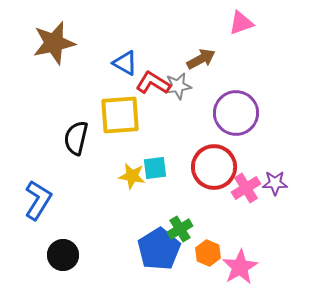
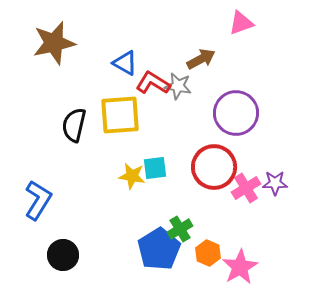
gray star: rotated 20 degrees clockwise
black semicircle: moved 2 px left, 13 px up
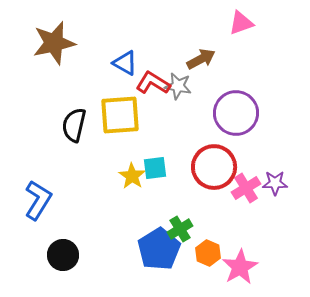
yellow star: rotated 24 degrees clockwise
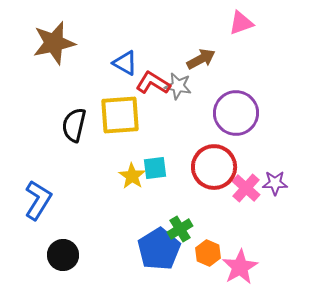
pink cross: rotated 16 degrees counterclockwise
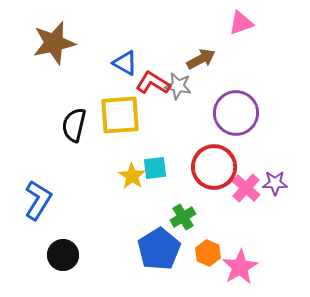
green cross: moved 3 px right, 12 px up
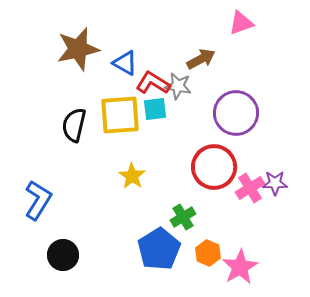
brown star: moved 24 px right, 6 px down
cyan square: moved 59 px up
pink cross: moved 4 px right; rotated 16 degrees clockwise
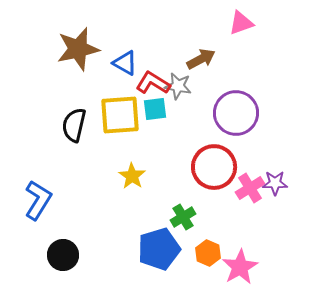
blue pentagon: rotated 15 degrees clockwise
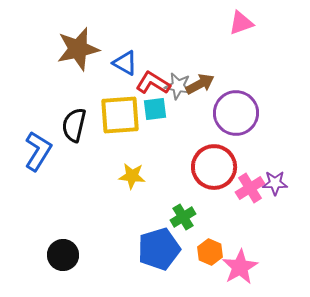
brown arrow: moved 1 px left, 25 px down
yellow star: rotated 28 degrees counterclockwise
blue L-shape: moved 49 px up
orange hexagon: moved 2 px right, 1 px up
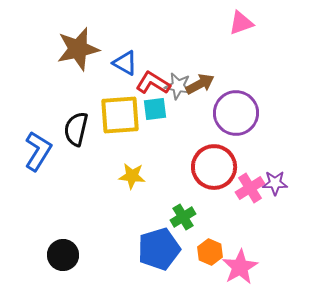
black semicircle: moved 2 px right, 4 px down
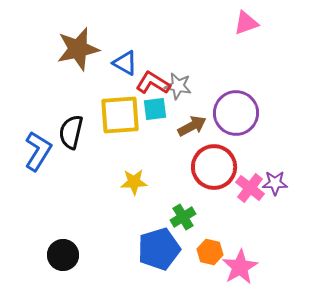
pink triangle: moved 5 px right
brown arrow: moved 8 px left, 42 px down
black semicircle: moved 5 px left, 3 px down
yellow star: moved 2 px right, 6 px down; rotated 8 degrees counterclockwise
pink cross: rotated 20 degrees counterclockwise
orange hexagon: rotated 10 degrees counterclockwise
